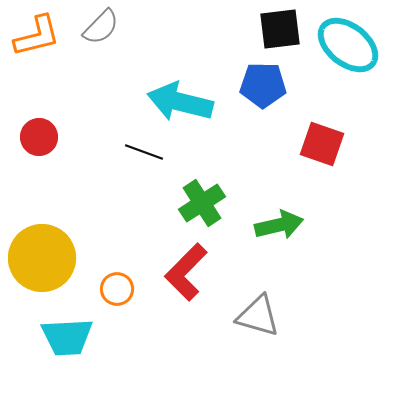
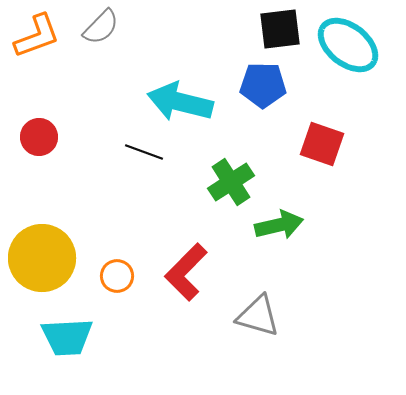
orange L-shape: rotated 6 degrees counterclockwise
green cross: moved 29 px right, 21 px up
orange circle: moved 13 px up
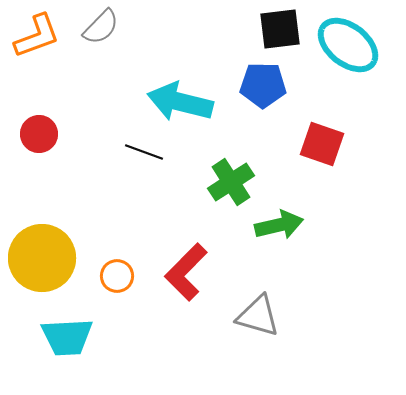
red circle: moved 3 px up
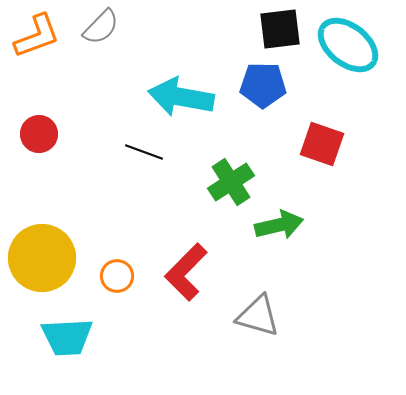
cyan arrow: moved 1 px right, 5 px up; rotated 4 degrees counterclockwise
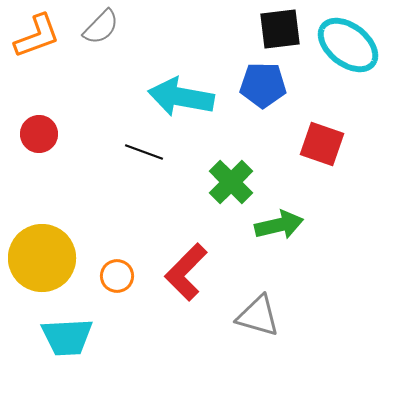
green cross: rotated 12 degrees counterclockwise
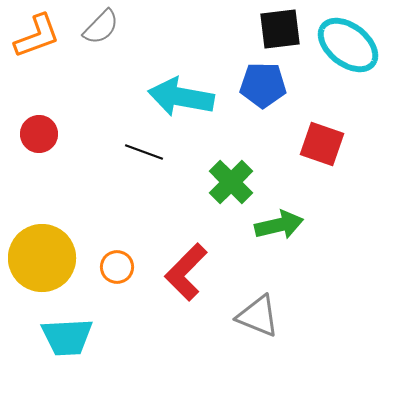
orange circle: moved 9 px up
gray triangle: rotated 6 degrees clockwise
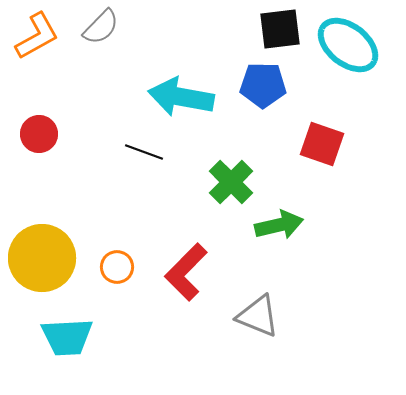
orange L-shape: rotated 9 degrees counterclockwise
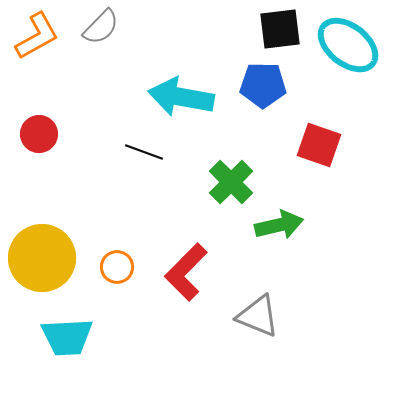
red square: moved 3 px left, 1 px down
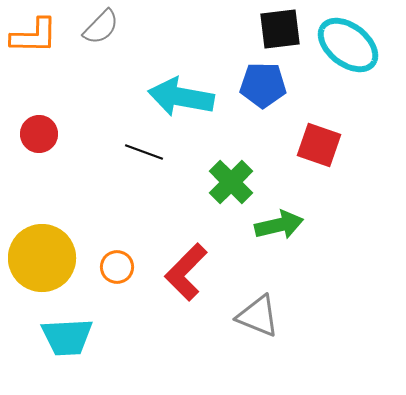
orange L-shape: moved 3 px left; rotated 30 degrees clockwise
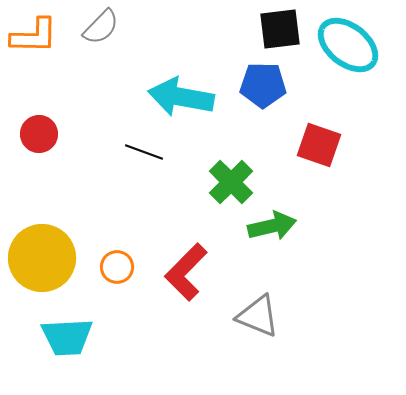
green arrow: moved 7 px left, 1 px down
